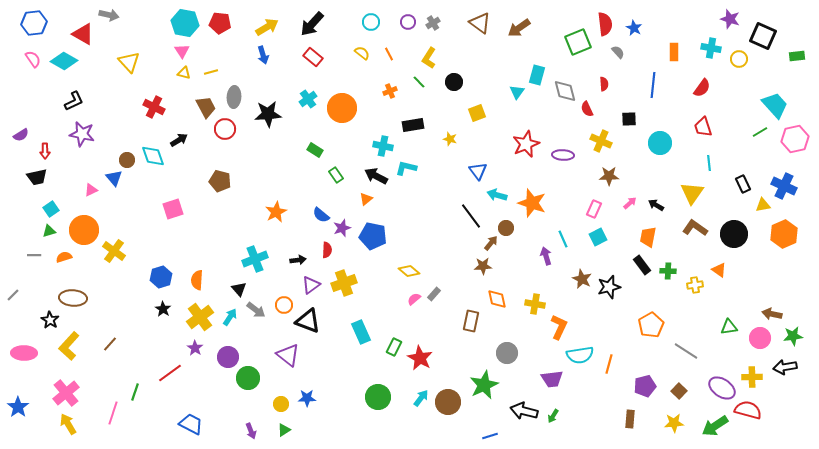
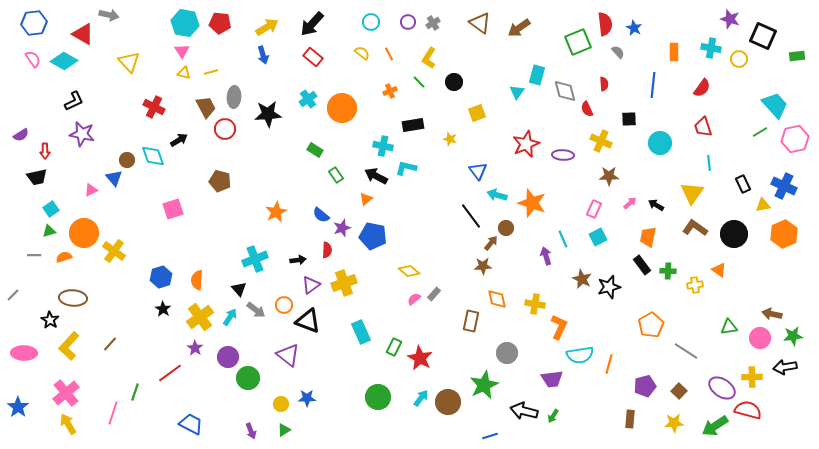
orange circle at (84, 230): moved 3 px down
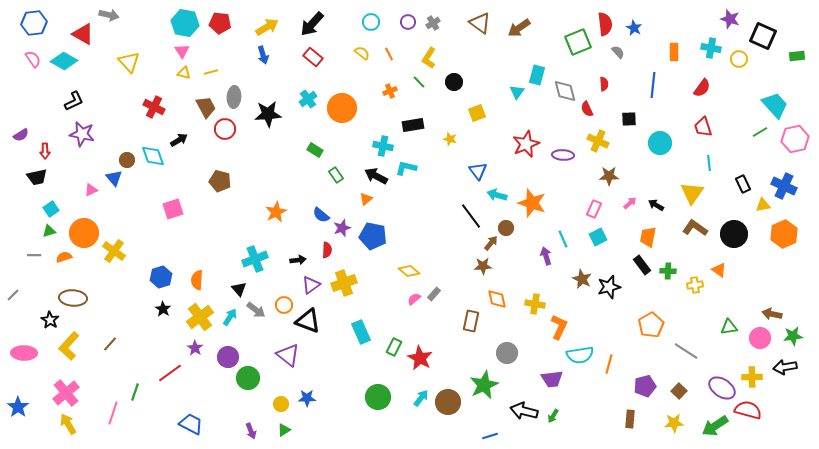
yellow cross at (601, 141): moved 3 px left
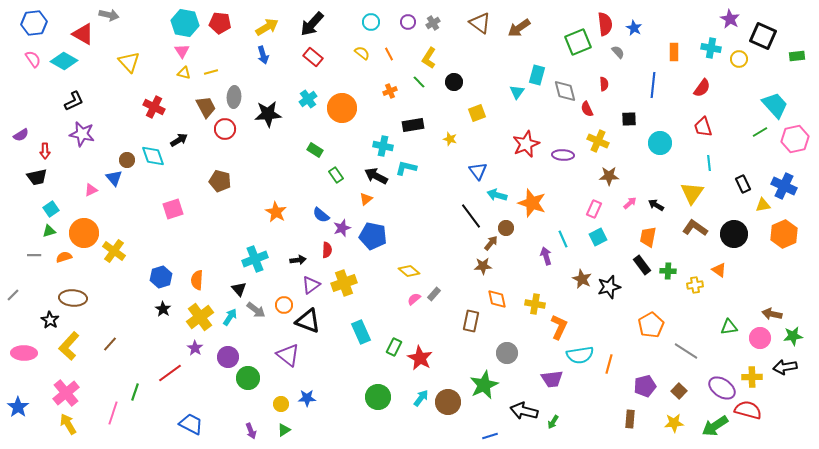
purple star at (730, 19): rotated 12 degrees clockwise
orange star at (276, 212): rotated 15 degrees counterclockwise
green arrow at (553, 416): moved 6 px down
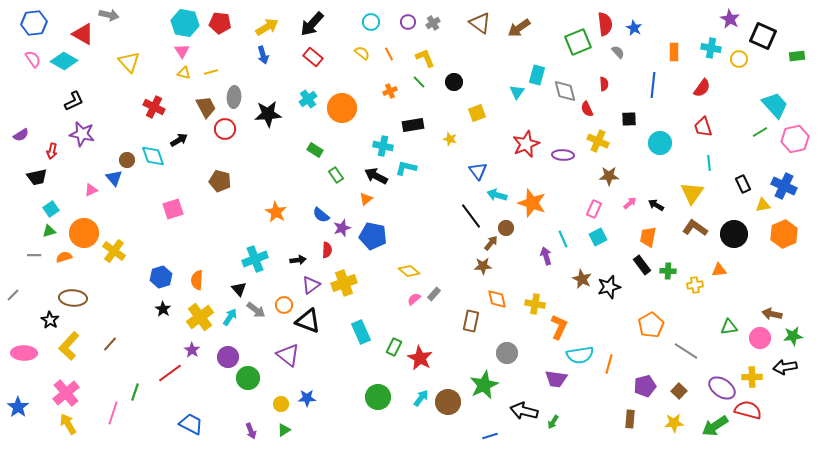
yellow L-shape at (429, 58): moved 4 px left; rotated 125 degrees clockwise
red arrow at (45, 151): moved 7 px right; rotated 14 degrees clockwise
orange triangle at (719, 270): rotated 42 degrees counterclockwise
purple star at (195, 348): moved 3 px left, 2 px down
purple trapezoid at (552, 379): moved 4 px right; rotated 15 degrees clockwise
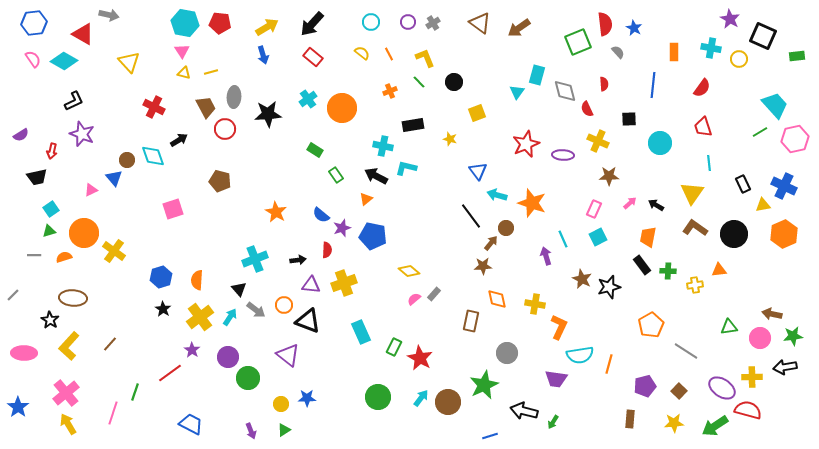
purple star at (82, 134): rotated 10 degrees clockwise
purple triangle at (311, 285): rotated 42 degrees clockwise
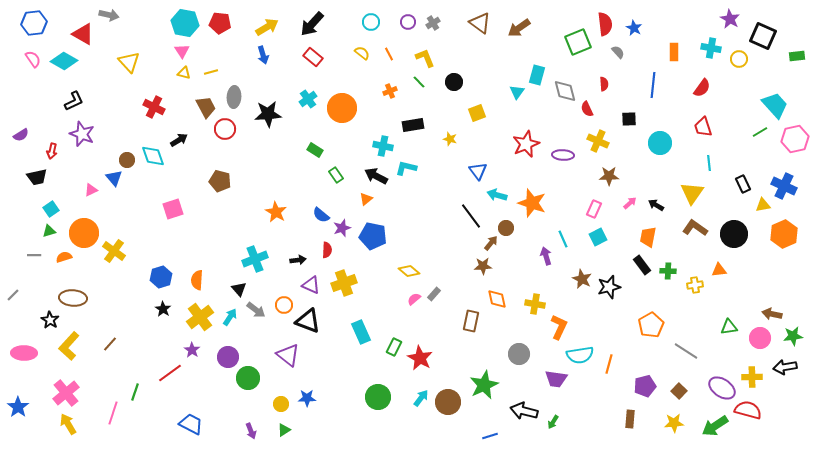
purple triangle at (311, 285): rotated 18 degrees clockwise
gray circle at (507, 353): moved 12 px right, 1 px down
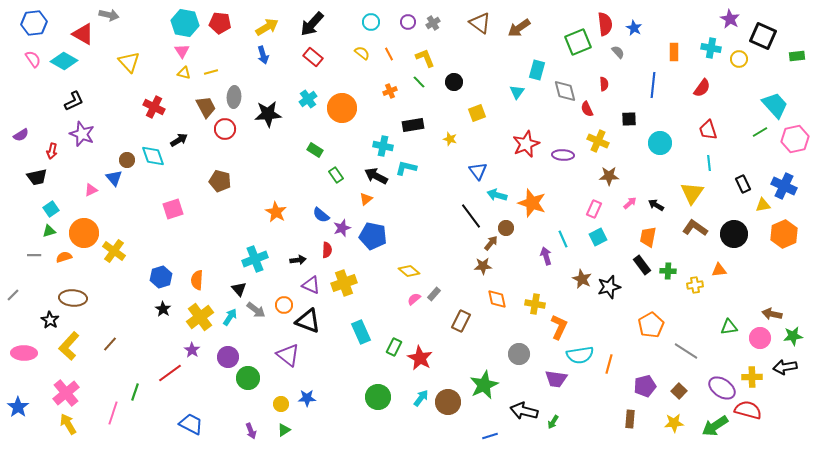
cyan rectangle at (537, 75): moved 5 px up
red trapezoid at (703, 127): moved 5 px right, 3 px down
brown rectangle at (471, 321): moved 10 px left; rotated 15 degrees clockwise
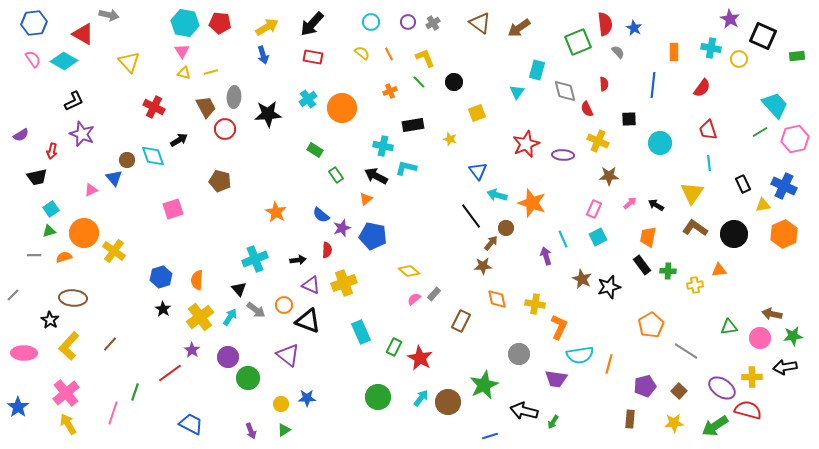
red rectangle at (313, 57): rotated 30 degrees counterclockwise
